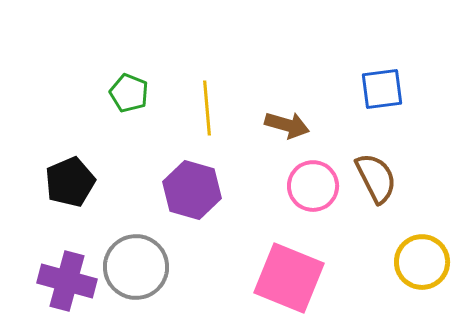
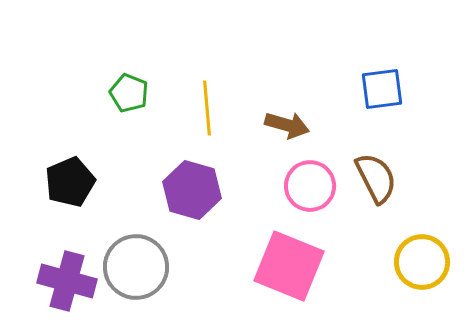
pink circle: moved 3 px left
pink square: moved 12 px up
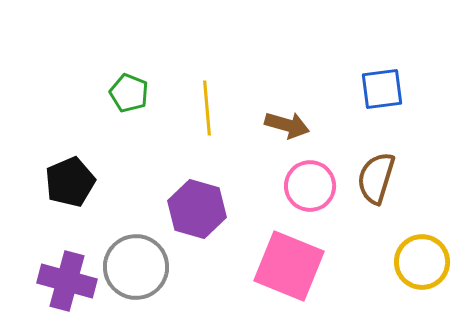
brown semicircle: rotated 136 degrees counterclockwise
purple hexagon: moved 5 px right, 19 px down
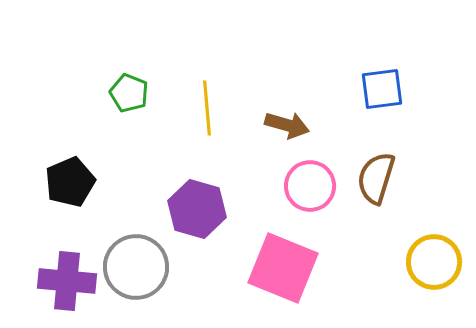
yellow circle: moved 12 px right
pink square: moved 6 px left, 2 px down
purple cross: rotated 10 degrees counterclockwise
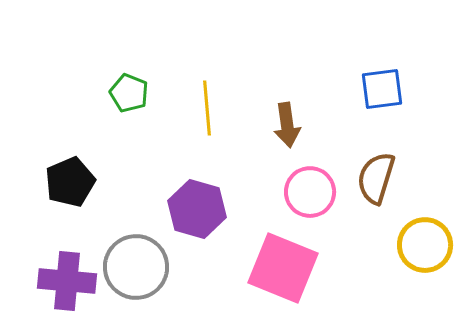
brown arrow: rotated 66 degrees clockwise
pink circle: moved 6 px down
yellow circle: moved 9 px left, 17 px up
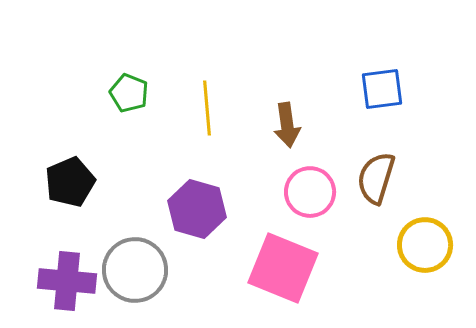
gray circle: moved 1 px left, 3 px down
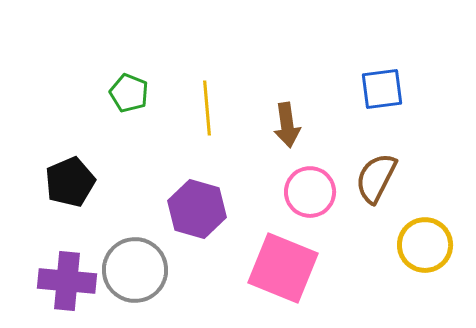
brown semicircle: rotated 10 degrees clockwise
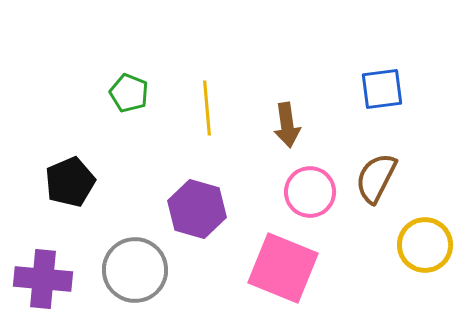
purple cross: moved 24 px left, 2 px up
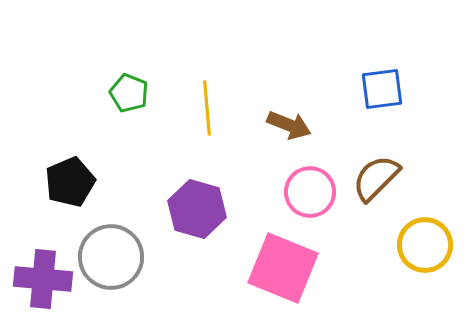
brown arrow: moved 2 px right; rotated 60 degrees counterclockwise
brown semicircle: rotated 18 degrees clockwise
gray circle: moved 24 px left, 13 px up
